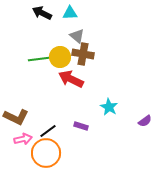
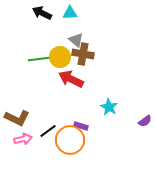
gray triangle: moved 1 px left, 4 px down
brown L-shape: moved 1 px right, 1 px down
orange circle: moved 24 px right, 13 px up
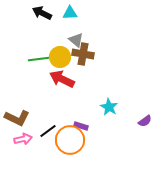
red arrow: moved 9 px left
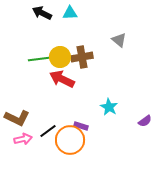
gray triangle: moved 43 px right
brown cross: moved 1 px left, 3 px down; rotated 20 degrees counterclockwise
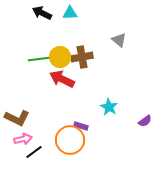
black line: moved 14 px left, 21 px down
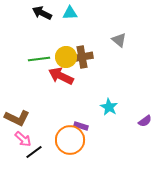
yellow circle: moved 6 px right
red arrow: moved 1 px left, 3 px up
pink arrow: rotated 54 degrees clockwise
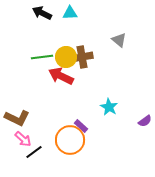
green line: moved 3 px right, 2 px up
purple rectangle: rotated 24 degrees clockwise
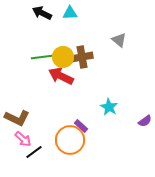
yellow circle: moved 3 px left
